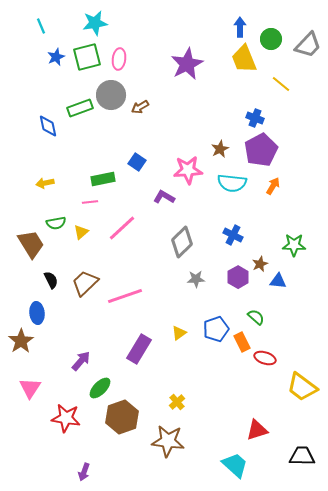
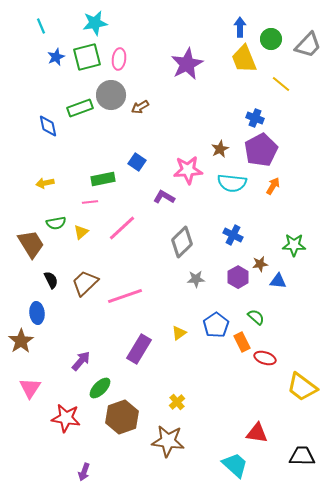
brown star at (260, 264): rotated 14 degrees clockwise
blue pentagon at (216, 329): moved 4 px up; rotated 15 degrees counterclockwise
red triangle at (257, 430): moved 3 px down; rotated 25 degrees clockwise
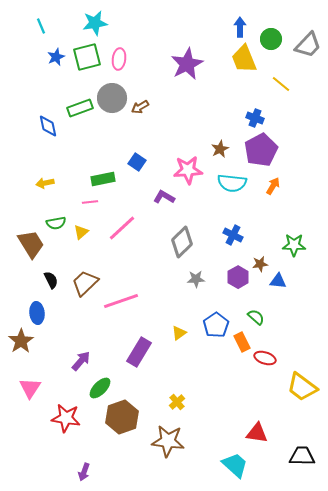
gray circle at (111, 95): moved 1 px right, 3 px down
pink line at (125, 296): moved 4 px left, 5 px down
purple rectangle at (139, 349): moved 3 px down
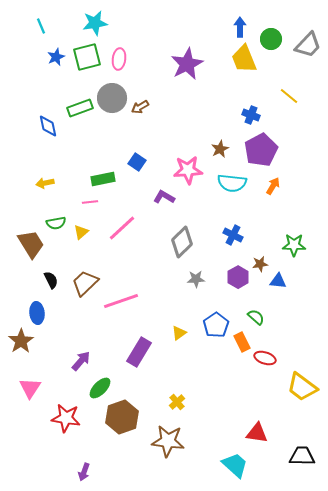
yellow line at (281, 84): moved 8 px right, 12 px down
blue cross at (255, 118): moved 4 px left, 3 px up
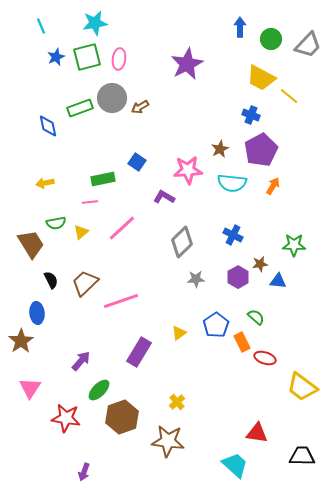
yellow trapezoid at (244, 59): moved 17 px right, 19 px down; rotated 40 degrees counterclockwise
green ellipse at (100, 388): moved 1 px left, 2 px down
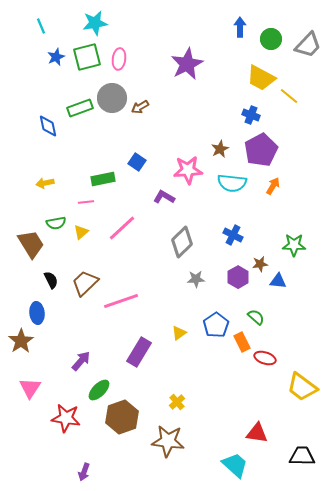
pink line at (90, 202): moved 4 px left
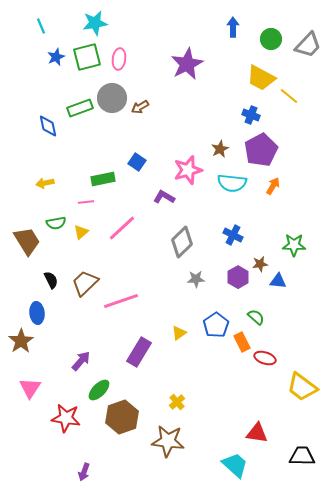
blue arrow at (240, 27): moved 7 px left
pink star at (188, 170): rotated 12 degrees counterclockwise
brown trapezoid at (31, 244): moved 4 px left, 3 px up
